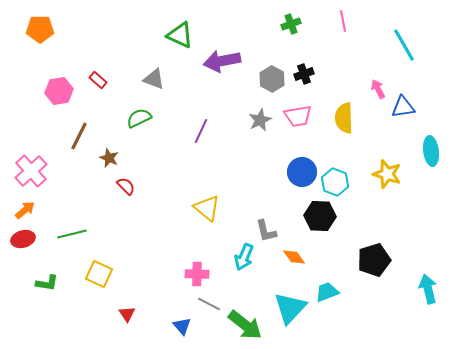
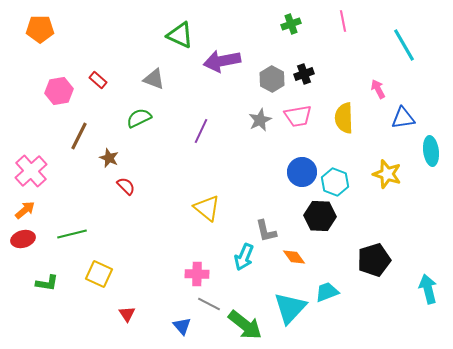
blue triangle at (403, 107): moved 11 px down
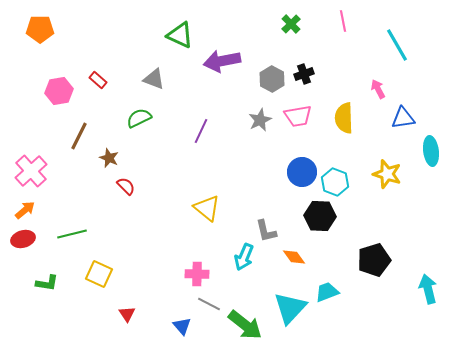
green cross at (291, 24): rotated 24 degrees counterclockwise
cyan line at (404, 45): moved 7 px left
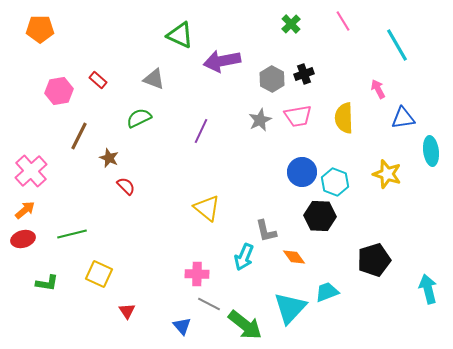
pink line at (343, 21): rotated 20 degrees counterclockwise
red triangle at (127, 314): moved 3 px up
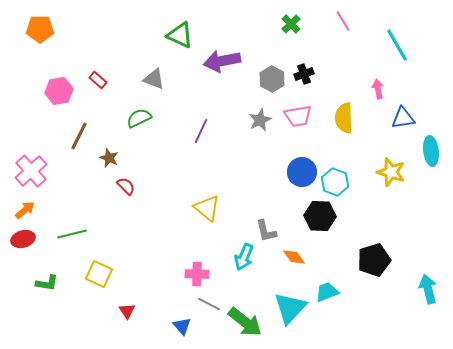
pink arrow at (378, 89): rotated 18 degrees clockwise
yellow star at (387, 174): moved 4 px right, 2 px up
green arrow at (245, 325): moved 3 px up
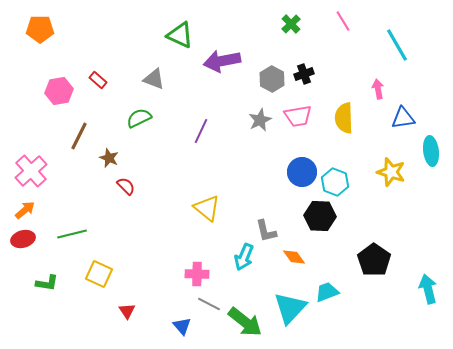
black pentagon at (374, 260): rotated 20 degrees counterclockwise
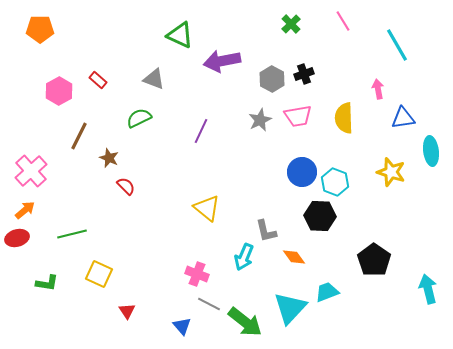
pink hexagon at (59, 91): rotated 20 degrees counterclockwise
red ellipse at (23, 239): moved 6 px left, 1 px up
pink cross at (197, 274): rotated 20 degrees clockwise
